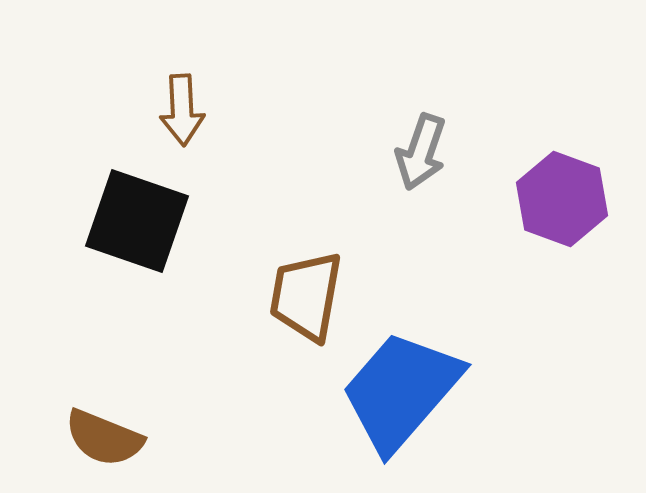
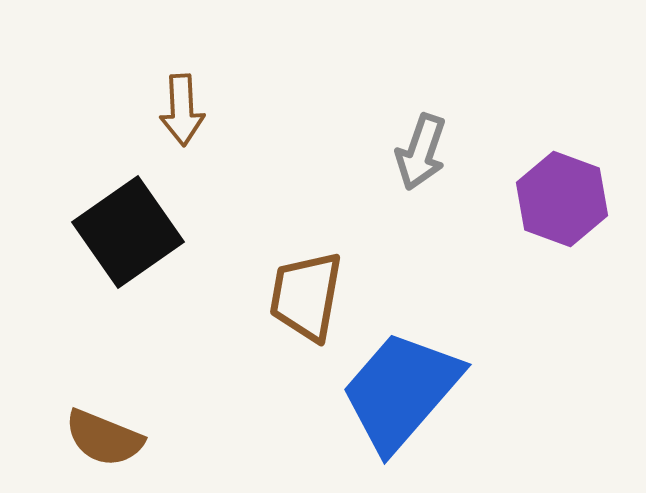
black square: moved 9 px left, 11 px down; rotated 36 degrees clockwise
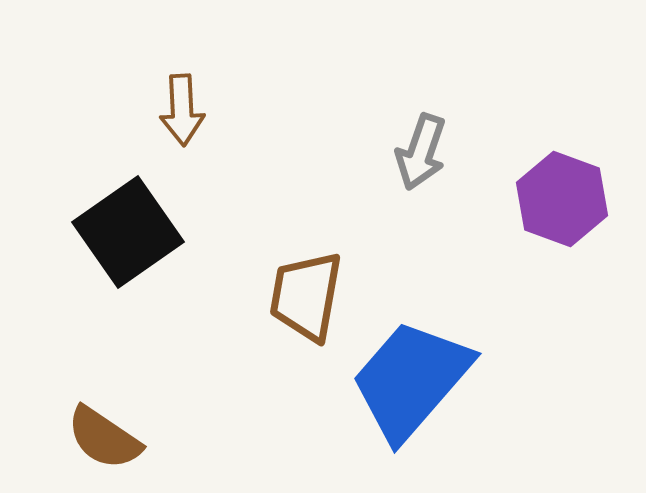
blue trapezoid: moved 10 px right, 11 px up
brown semicircle: rotated 12 degrees clockwise
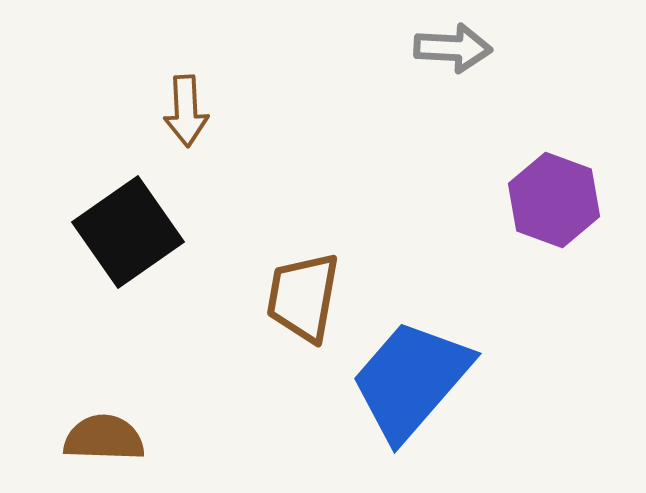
brown arrow: moved 4 px right, 1 px down
gray arrow: moved 32 px right, 104 px up; rotated 106 degrees counterclockwise
purple hexagon: moved 8 px left, 1 px down
brown trapezoid: moved 3 px left, 1 px down
brown semicircle: rotated 148 degrees clockwise
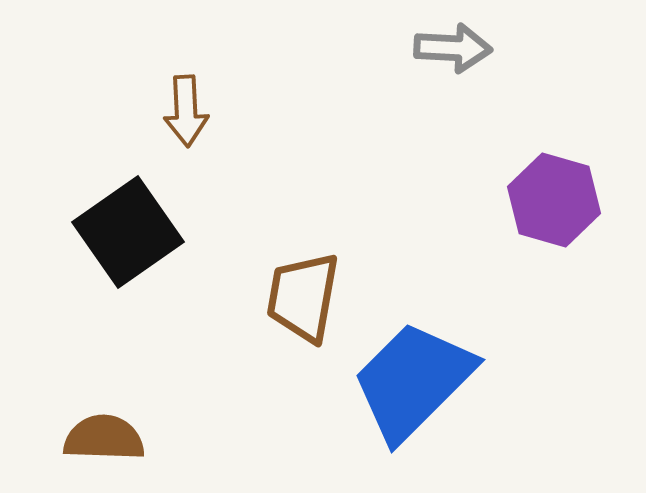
purple hexagon: rotated 4 degrees counterclockwise
blue trapezoid: moved 2 px right, 1 px down; rotated 4 degrees clockwise
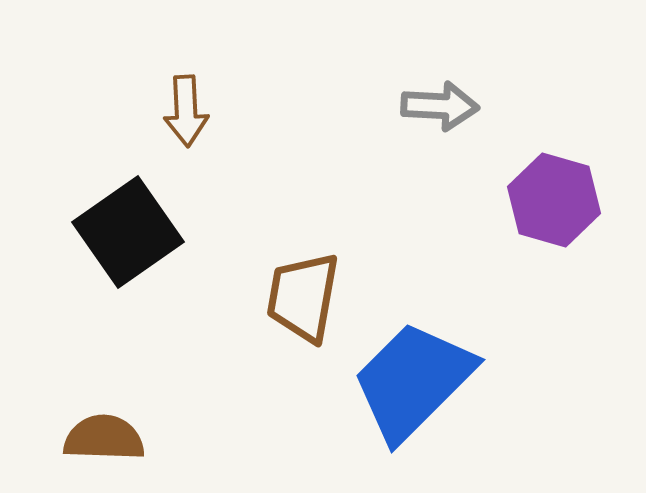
gray arrow: moved 13 px left, 58 px down
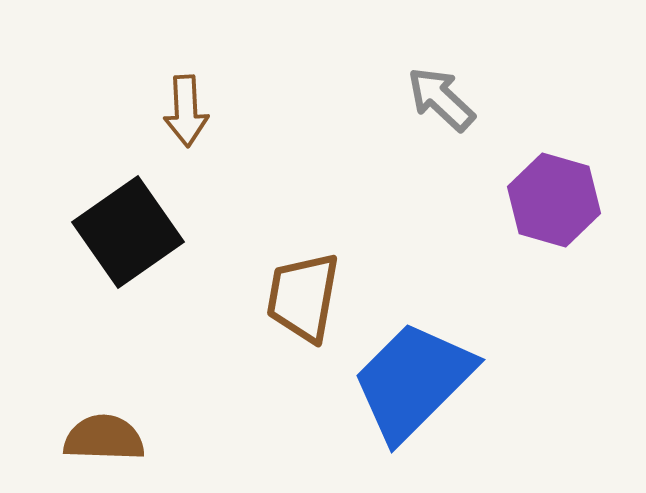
gray arrow: moved 1 px right, 7 px up; rotated 140 degrees counterclockwise
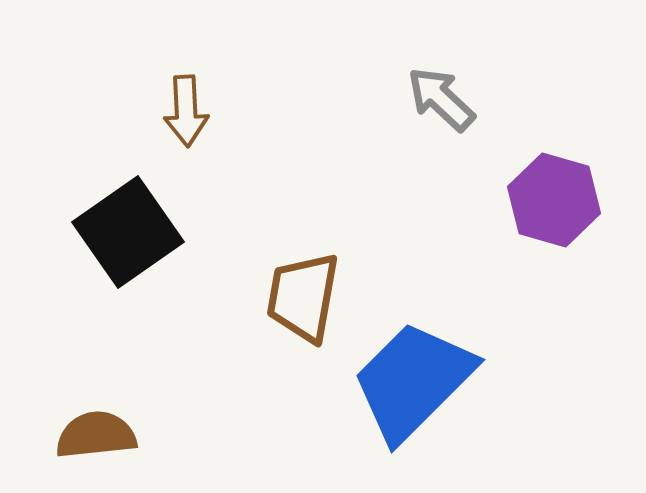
brown semicircle: moved 8 px left, 3 px up; rotated 8 degrees counterclockwise
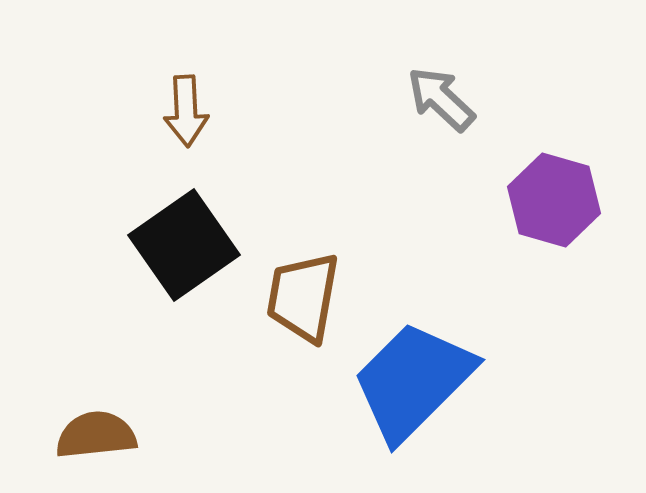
black square: moved 56 px right, 13 px down
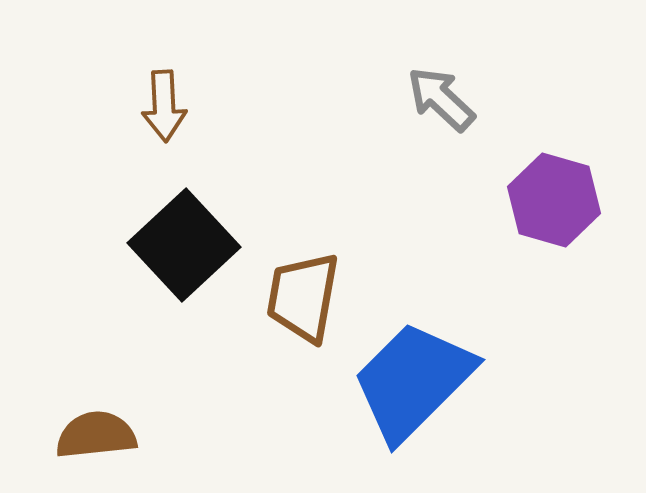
brown arrow: moved 22 px left, 5 px up
black square: rotated 8 degrees counterclockwise
